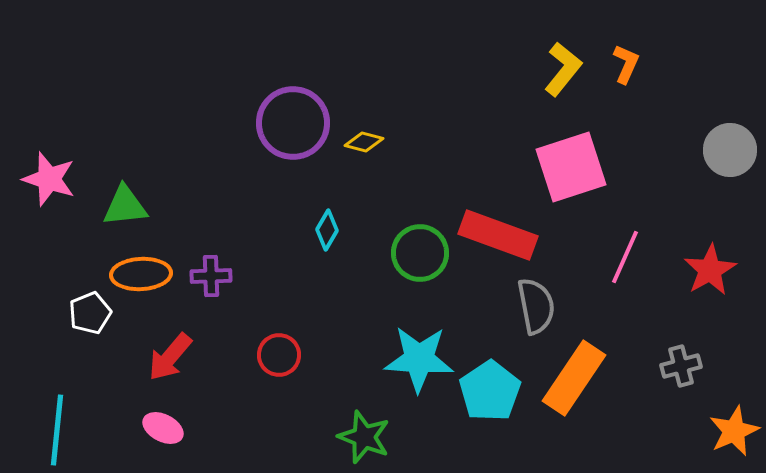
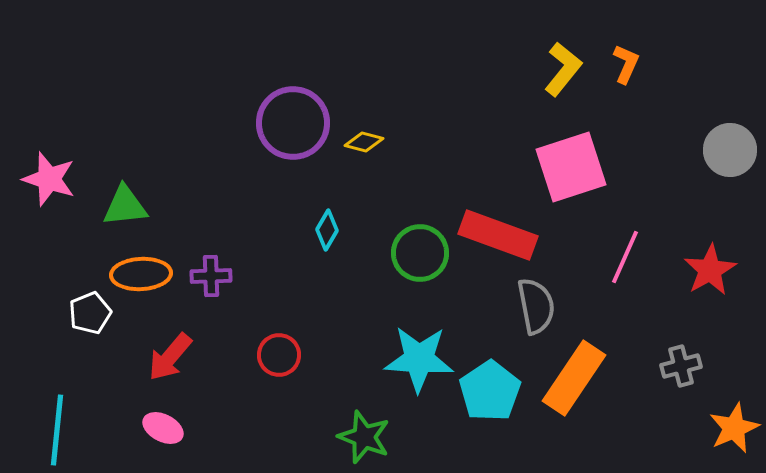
orange star: moved 3 px up
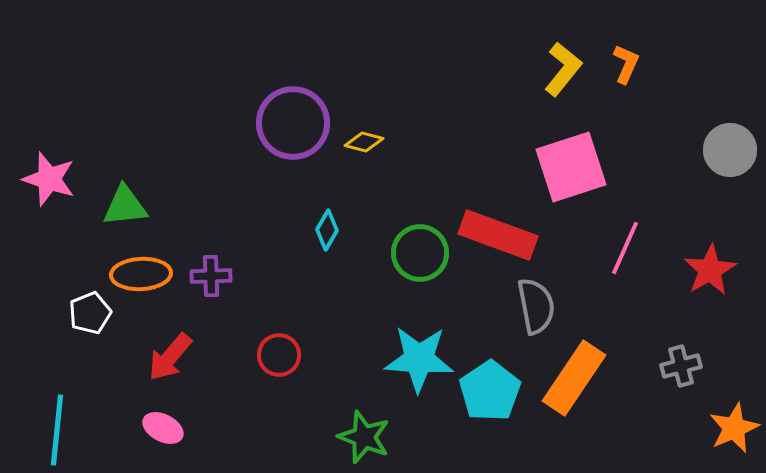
pink line: moved 9 px up
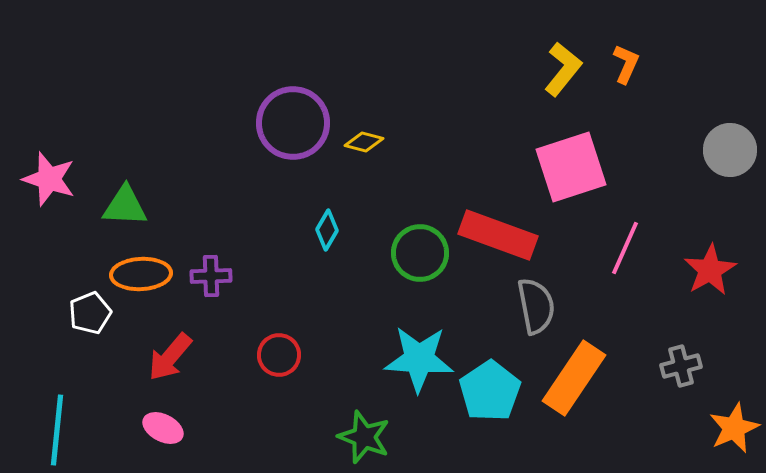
green triangle: rotated 9 degrees clockwise
